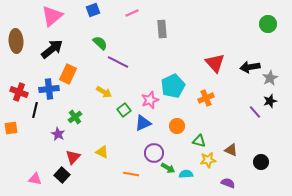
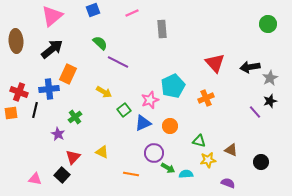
orange circle at (177, 126): moved 7 px left
orange square at (11, 128): moved 15 px up
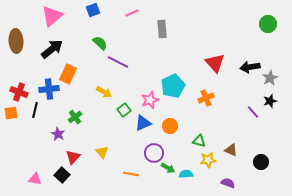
purple line at (255, 112): moved 2 px left
yellow triangle at (102, 152): rotated 24 degrees clockwise
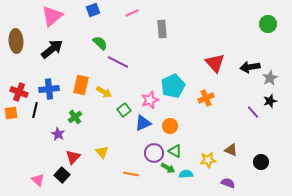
orange rectangle at (68, 74): moved 13 px right, 11 px down; rotated 12 degrees counterclockwise
green triangle at (199, 141): moved 24 px left, 10 px down; rotated 16 degrees clockwise
pink triangle at (35, 179): moved 3 px right, 1 px down; rotated 32 degrees clockwise
